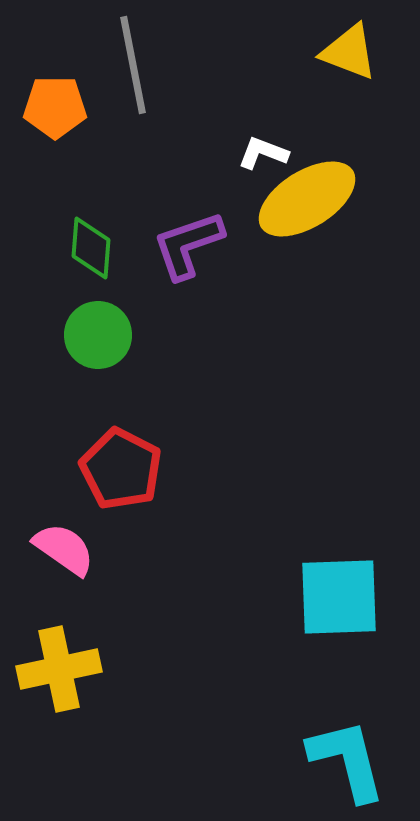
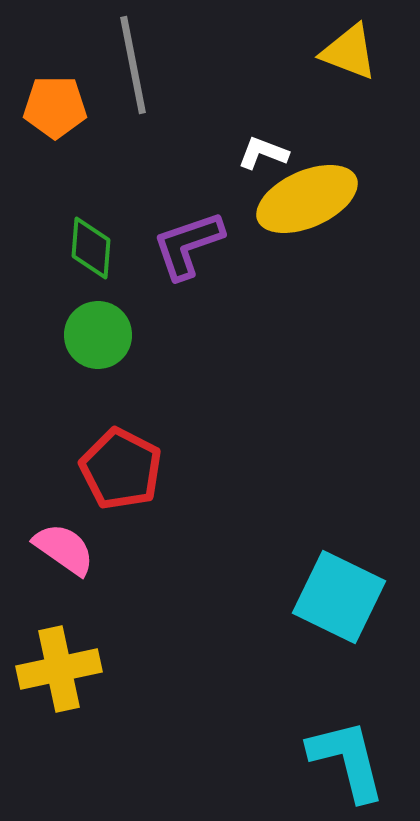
yellow ellipse: rotated 8 degrees clockwise
cyan square: rotated 28 degrees clockwise
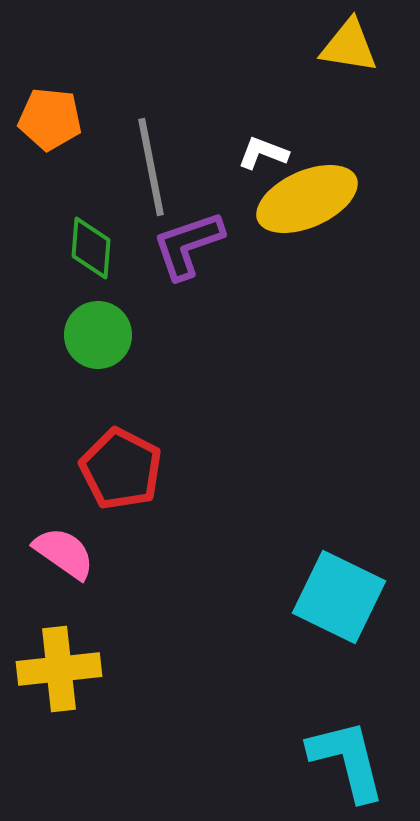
yellow triangle: moved 6 px up; rotated 12 degrees counterclockwise
gray line: moved 18 px right, 102 px down
orange pentagon: moved 5 px left, 12 px down; rotated 6 degrees clockwise
pink semicircle: moved 4 px down
yellow cross: rotated 6 degrees clockwise
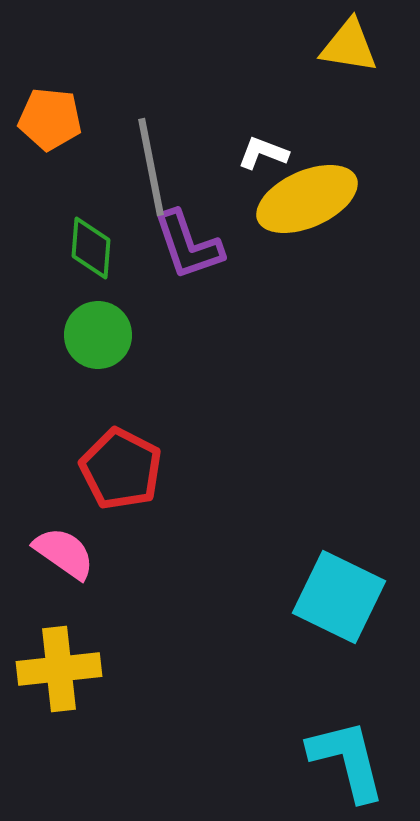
purple L-shape: rotated 90 degrees counterclockwise
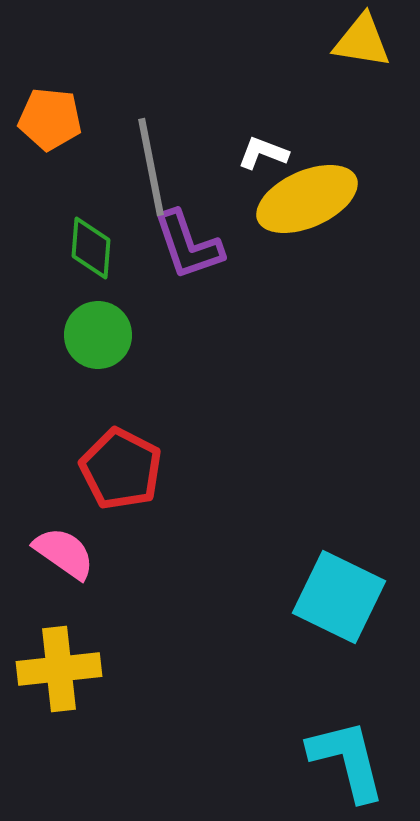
yellow triangle: moved 13 px right, 5 px up
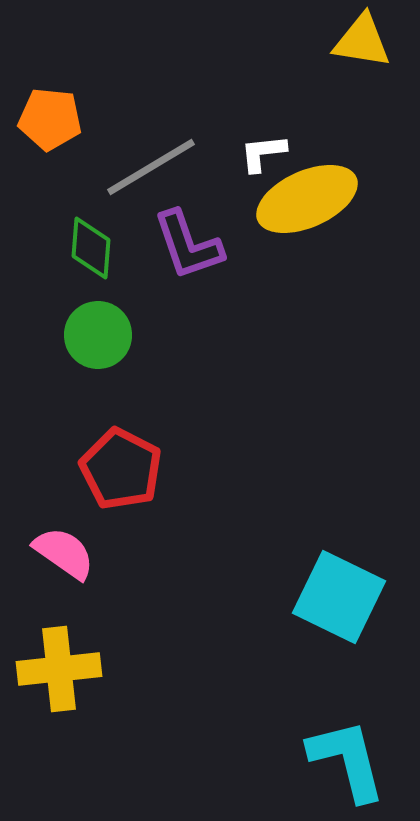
white L-shape: rotated 27 degrees counterclockwise
gray line: rotated 70 degrees clockwise
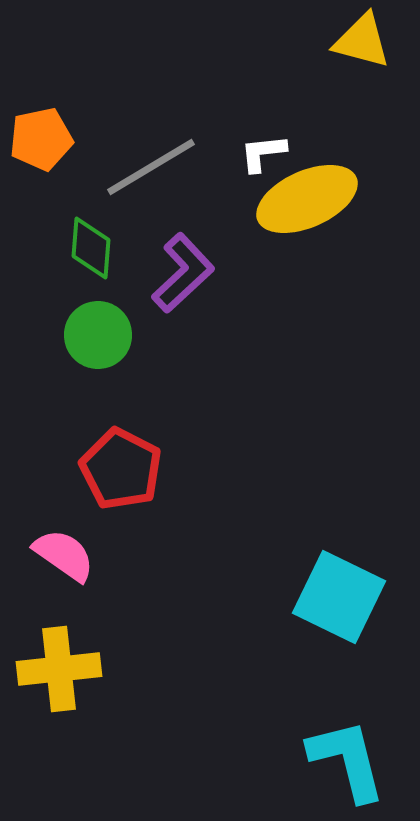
yellow triangle: rotated 6 degrees clockwise
orange pentagon: moved 9 px left, 20 px down; rotated 18 degrees counterclockwise
purple L-shape: moved 5 px left, 28 px down; rotated 114 degrees counterclockwise
pink semicircle: moved 2 px down
